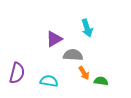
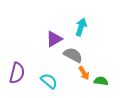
cyan arrow: moved 6 px left, 1 px up; rotated 144 degrees counterclockwise
gray semicircle: rotated 24 degrees clockwise
cyan semicircle: rotated 30 degrees clockwise
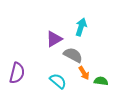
cyan semicircle: moved 9 px right
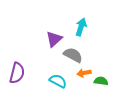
purple triangle: rotated 12 degrees counterclockwise
orange arrow: rotated 112 degrees clockwise
cyan semicircle: rotated 12 degrees counterclockwise
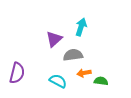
gray semicircle: rotated 36 degrees counterclockwise
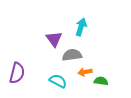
purple triangle: rotated 24 degrees counterclockwise
gray semicircle: moved 1 px left
orange arrow: moved 1 px right, 1 px up
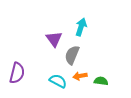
gray semicircle: rotated 60 degrees counterclockwise
orange arrow: moved 5 px left, 4 px down
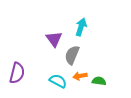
green semicircle: moved 2 px left
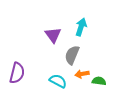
purple triangle: moved 1 px left, 4 px up
orange arrow: moved 2 px right, 2 px up
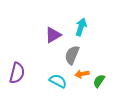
purple triangle: rotated 36 degrees clockwise
green semicircle: rotated 64 degrees counterclockwise
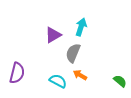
gray semicircle: moved 1 px right, 2 px up
orange arrow: moved 2 px left, 1 px down; rotated 40 degrees clockwise
green semicircle: moved 21 px right; rotated 96 degrees clockwise
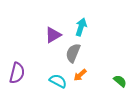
orange arrow: rotated 72 degrees counterclockwise
